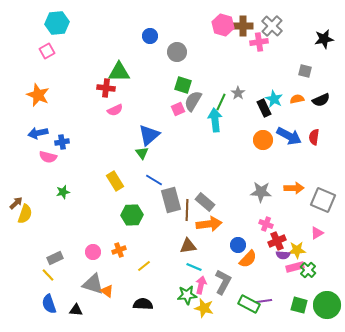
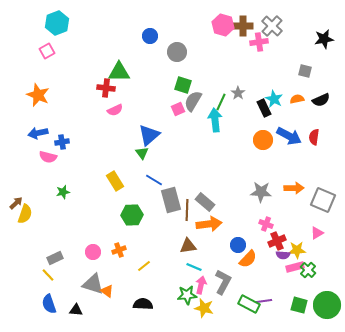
cyan hexagon at (57, 23): rotated 15 degrees counterclockwise
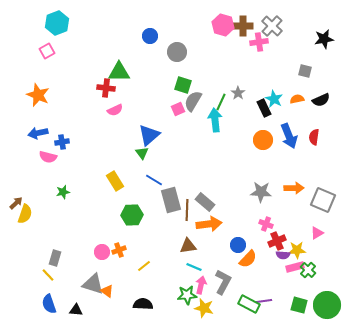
blue arrow at (289, 136): rotated 40 degrees clockwise
pink circle at (93, 252): moved 9 px right
gray rectangle at (55, 258): rotated 49 degrees counterclockwise
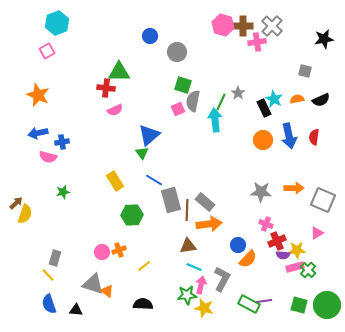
pink cross at (259, 42): moved 2 px left
gray semicircle at (193, 101): rotated 20 degrees counterclockwise
blue arrow at (289, 136): rotated 10 degrees clockwise
gray L-shape at (223, 282): moved 1 px left, 3 px up
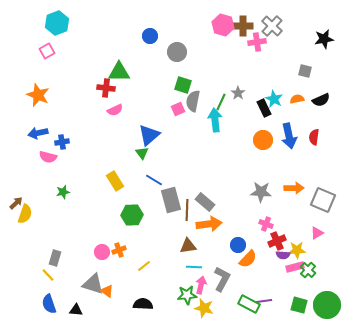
cyan line at (194, 267): rotated 21 degrees counterclockwise
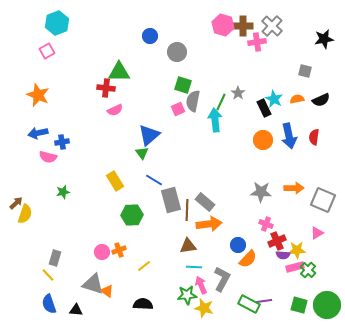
pink arrow at (201, 285): rotated 36 degrees counterclockwise
